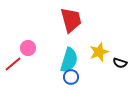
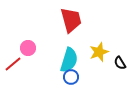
black semicircle: rotated 40 degrees clockwise
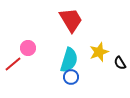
red trapezoid: rotated 16 degrees counterclockwise
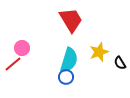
pink circle: moved 6 px left
blue circle: moved 5 px left
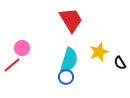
red line: moved 1 px left, 1 px down
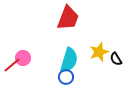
red trapezoid: moved 3 px left, 2 px up; rotated 52 degrees clockwise
pink circle: moved 1 px right, 10 px down
black semicircle: moved 4 px left, 4 px up
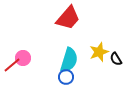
red trapezoid: rotated 20 degrees clockwise
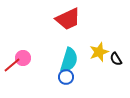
red trapezoid: moved 1 px down; rotated 24 degrees clockwise
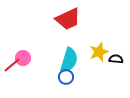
black semicircle: rotated 128 degrees clockwise
